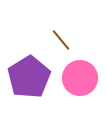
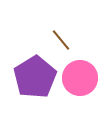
purple pentagon: moved 6 px right
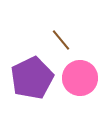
purple pentagon: moved 3 px left, 1 px down; rotated 6 degrees clockwise
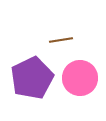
brown line: rotated 60 degrees counterclockwise
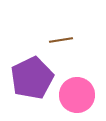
pink circle: moved 3 px left, 17 px down
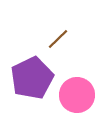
brown line: moved 3 px left, 1 px up; rotated 35 degrees counterclockwise
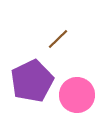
purple pentagon: moved 3 px down
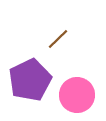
purple pentagon: moved 2 px left, 1 px up
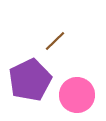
brown line: moved 3 px left, 2 px down
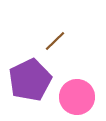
pink circle: moved 2 px down
